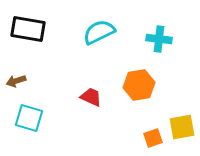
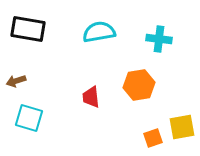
cyan semicircle: rotated 16 degrees clockwise
red trapezoid: rotated 120 degrees counterclockwise
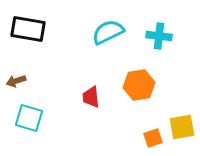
cyan semicircle: moved 9 px right; rotated 16 degrees counterclockwise
cyan cross: moved 3 px up
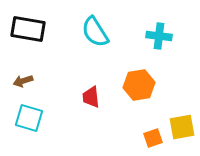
cyan semicircle: moved 13 px left; rotated 96 degrees counterclockwise
brown arrow: moved 7 px right
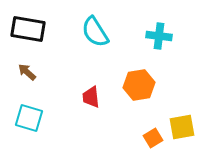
brown arrow: moved 4 px right, 9 px up; rotated 60 degrees clockwise
orange square: rotated 12 degrees counterclockwise
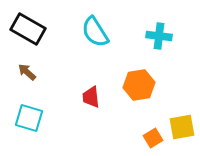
black rectangle: rotated 20 degrees clockwise
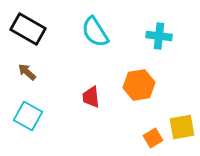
cyan square: moved 1 px left, 2 px up; rotated 12 degrees clockwise
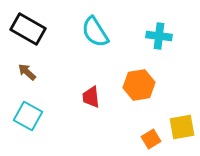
orange square: moved 2 px left, 1 px down
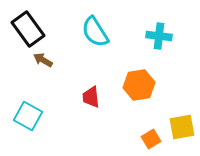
black rectangle: rotated 24 degrees clockwise
brown arrow: moved 16 px right, 12 px up; rotated 12 degrees counterclockwise
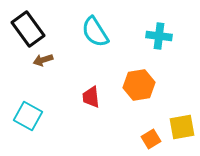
brown arrow: rotated 48 degrees counterclockwise
